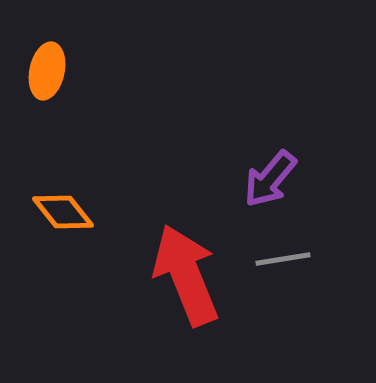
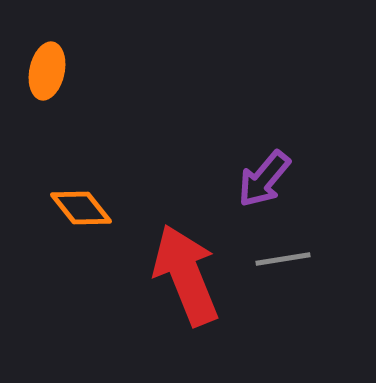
purple arrow: moved 6 px left
orange diamond: moved 18 px right, 4 px up
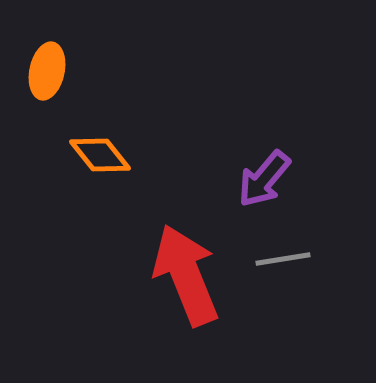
orange diamond: moved 19 px right, 53 px up
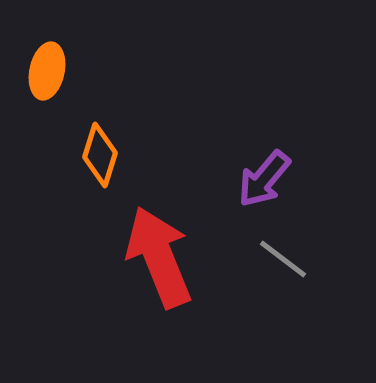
orange diamond: rotated 56 degrees clockwise
gray line: rotated 46 degrees clockwise
red arrow: moved 27 px left, 18 px up
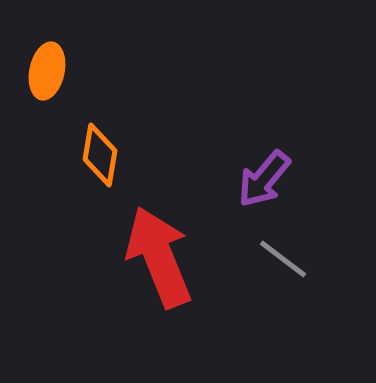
orange diamond: rotated 8 degrees counterclockwise
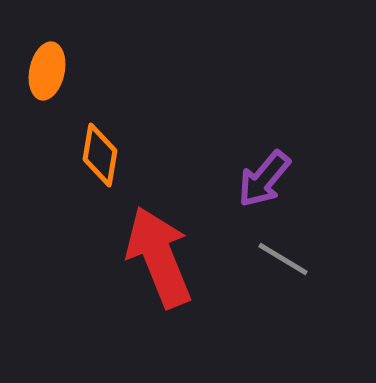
gray line: rotated 6 degrees counterclockwise
